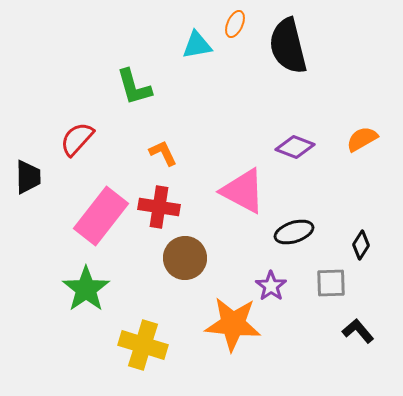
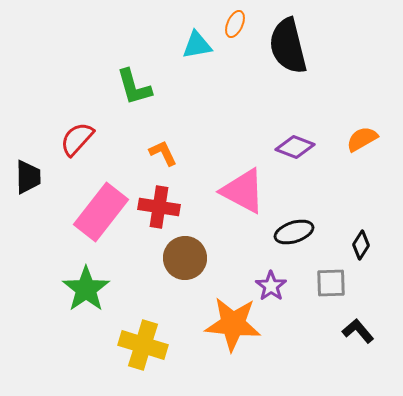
pink rectangle: moved 4 px up
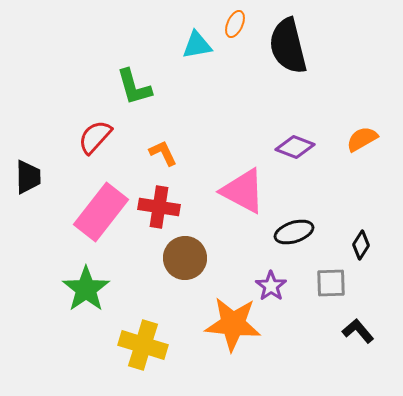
red semicircle: moved 18 px right, 2 px up
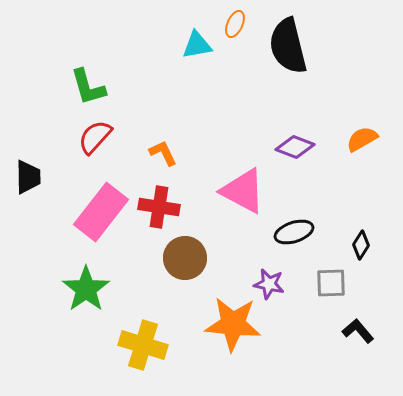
green L-shape: moved 46 px left
purple star: moved 2 px left, 2 px up; rotated 24 degrees counterclockwise
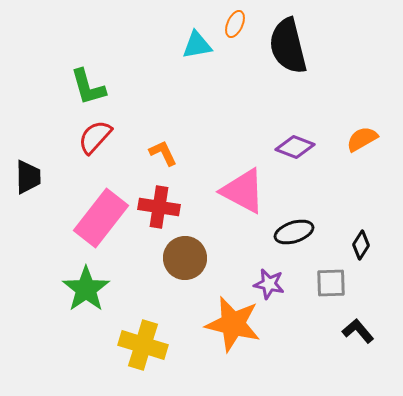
pink rectangle: moved 6 px down
orange star: rotated 8 degrees clockwise
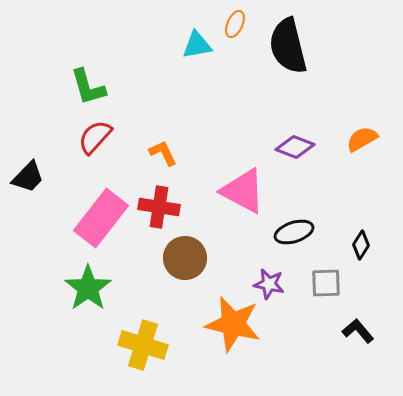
black trapezoid: rotated 45 degrees clockwise
gray square: moved 5 px left
green star: moved 2 px right, 1 px up
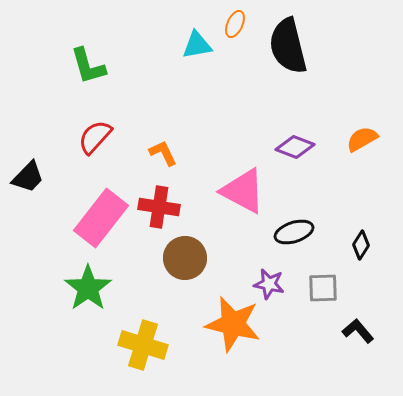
green L-shape: moved 21 px up
gray square: moved 3 px left, 5 px down
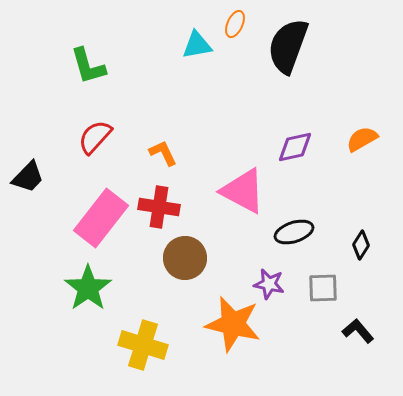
black semicircle: rotated 34 degrees clockwise
purple diamond: rotated 33 degrees counterclockwise
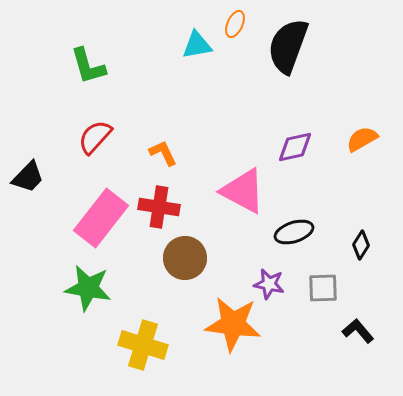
green star: rotated 27 degrees counterclockwise
orange star: rotated 6 degrees counterclockwise
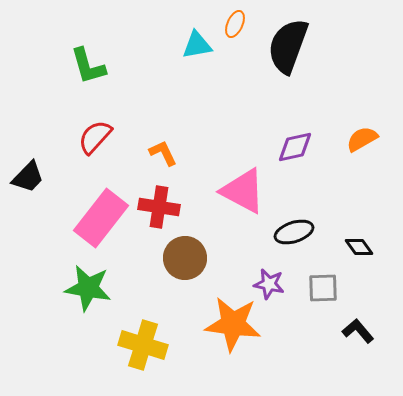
black diamond: moved 2 px left, 2 px down; rotated 68 degrees counterclockwise
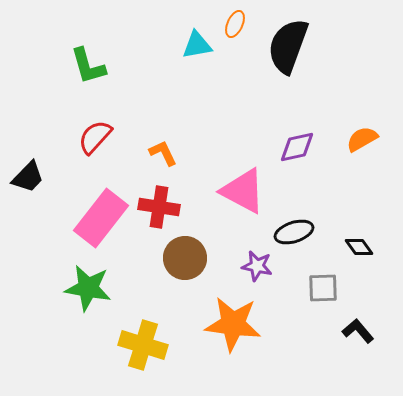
purple diamond: moved 2 px right
purple star: moved 12 px left, 18 px up
